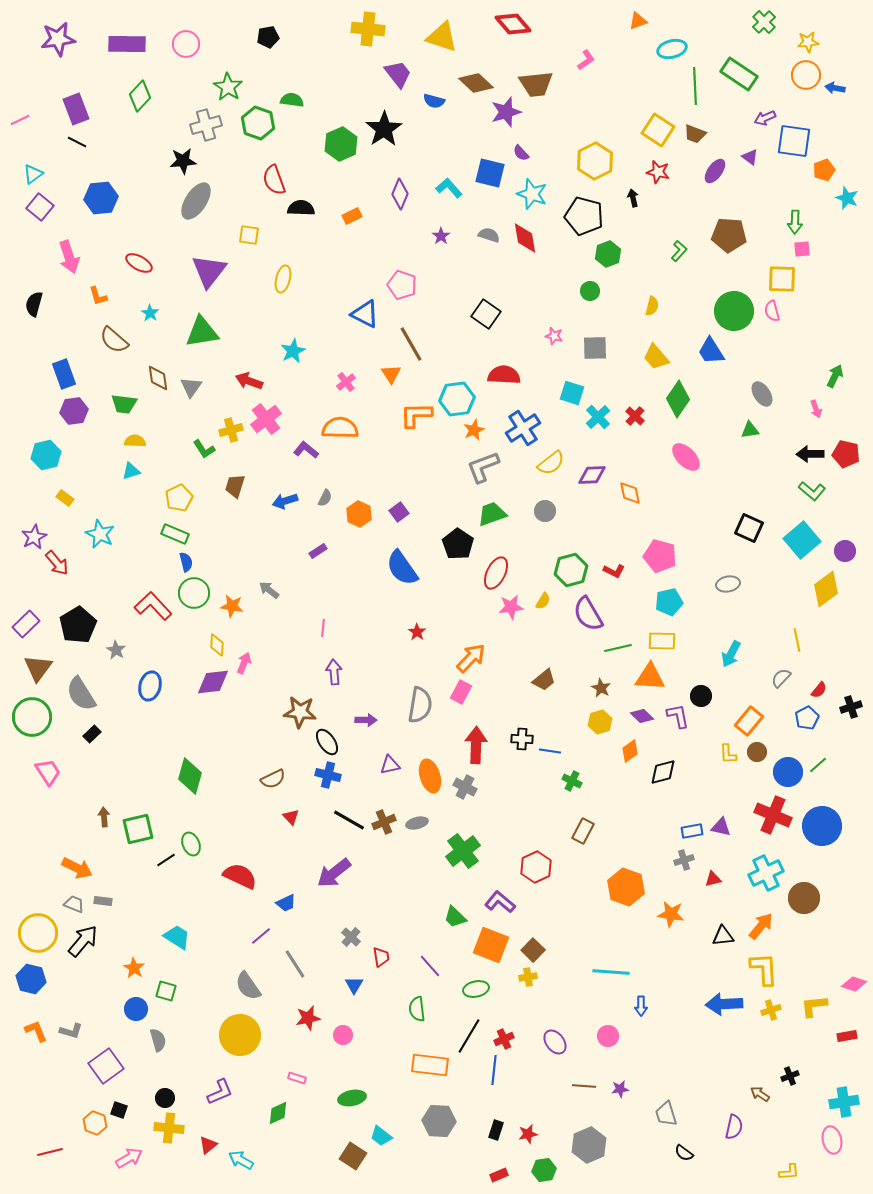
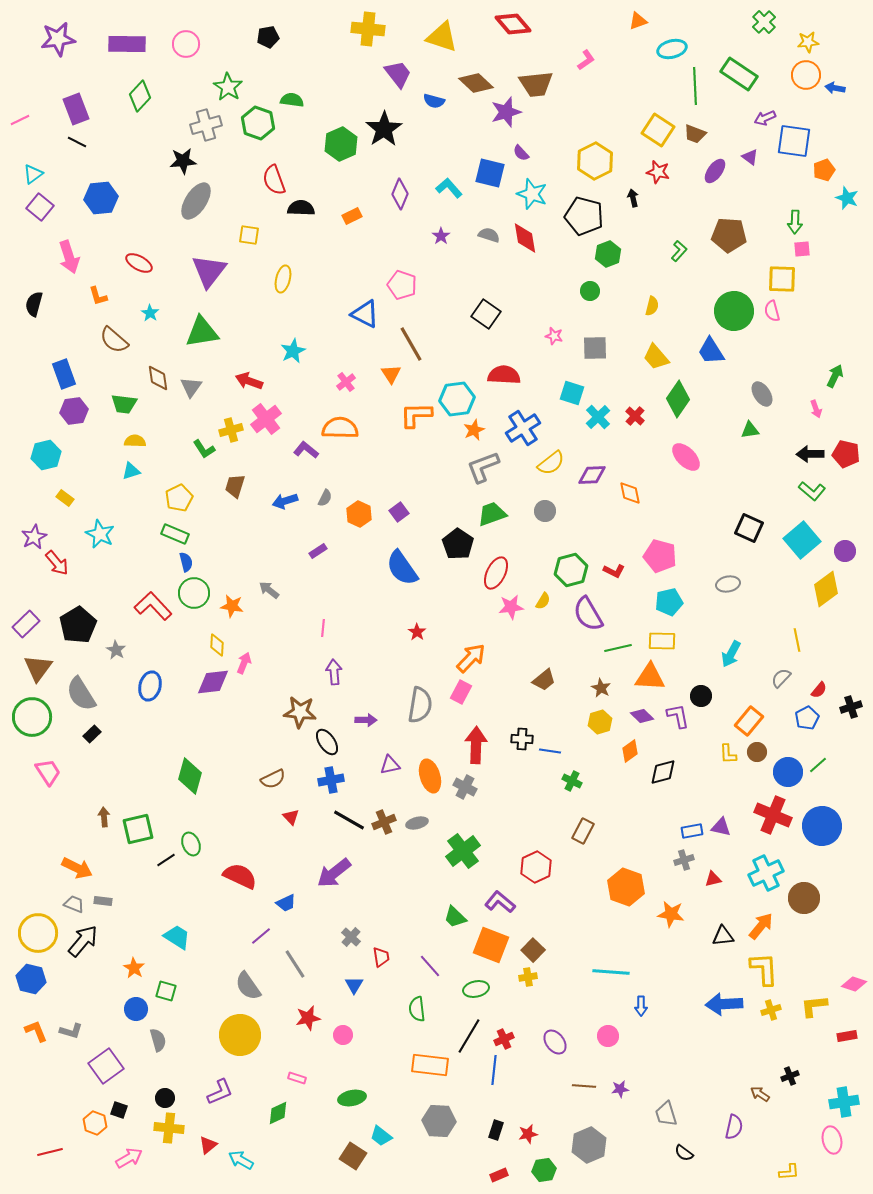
blue cross at (328, 775): moved 3 px right, 5 px down; rotated 25 degrees counterclockwise
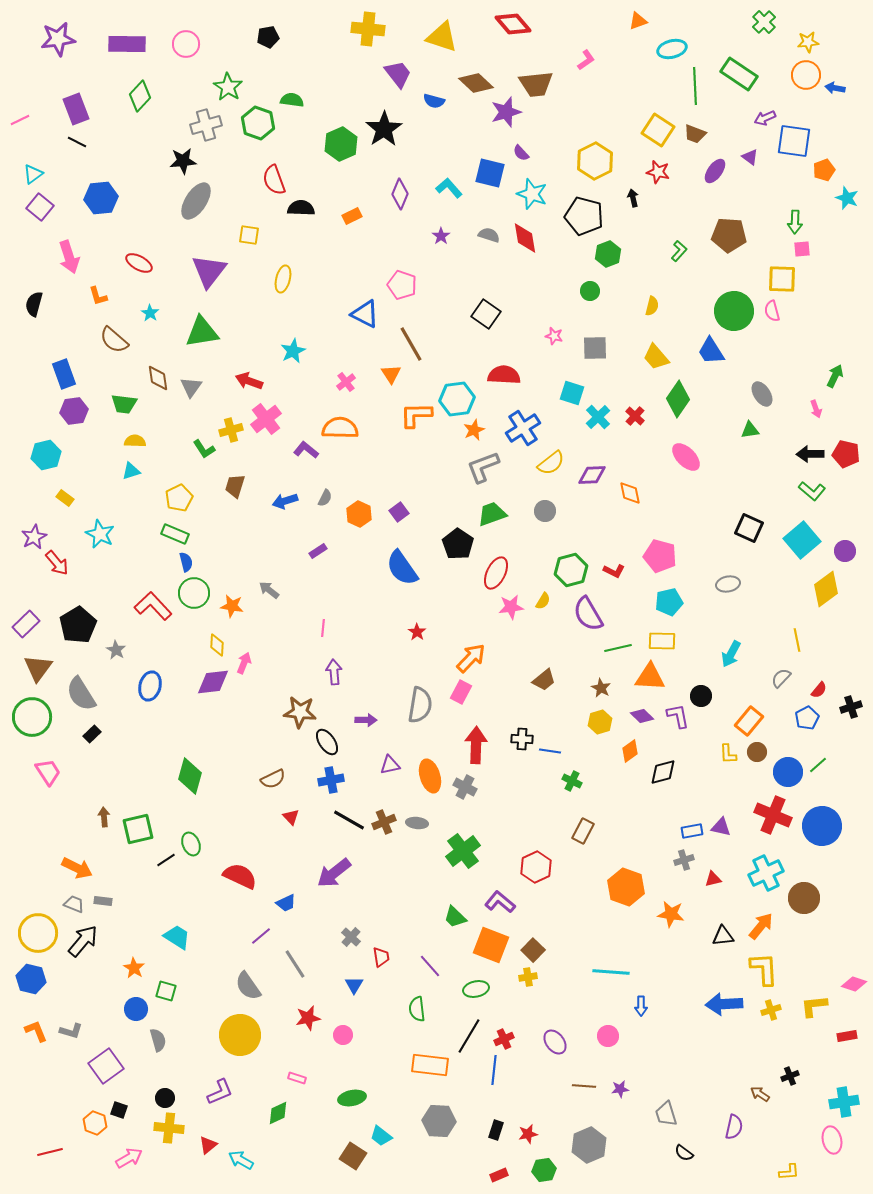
gray ellipse at (417, 823): rotated 20 degrees clockwise
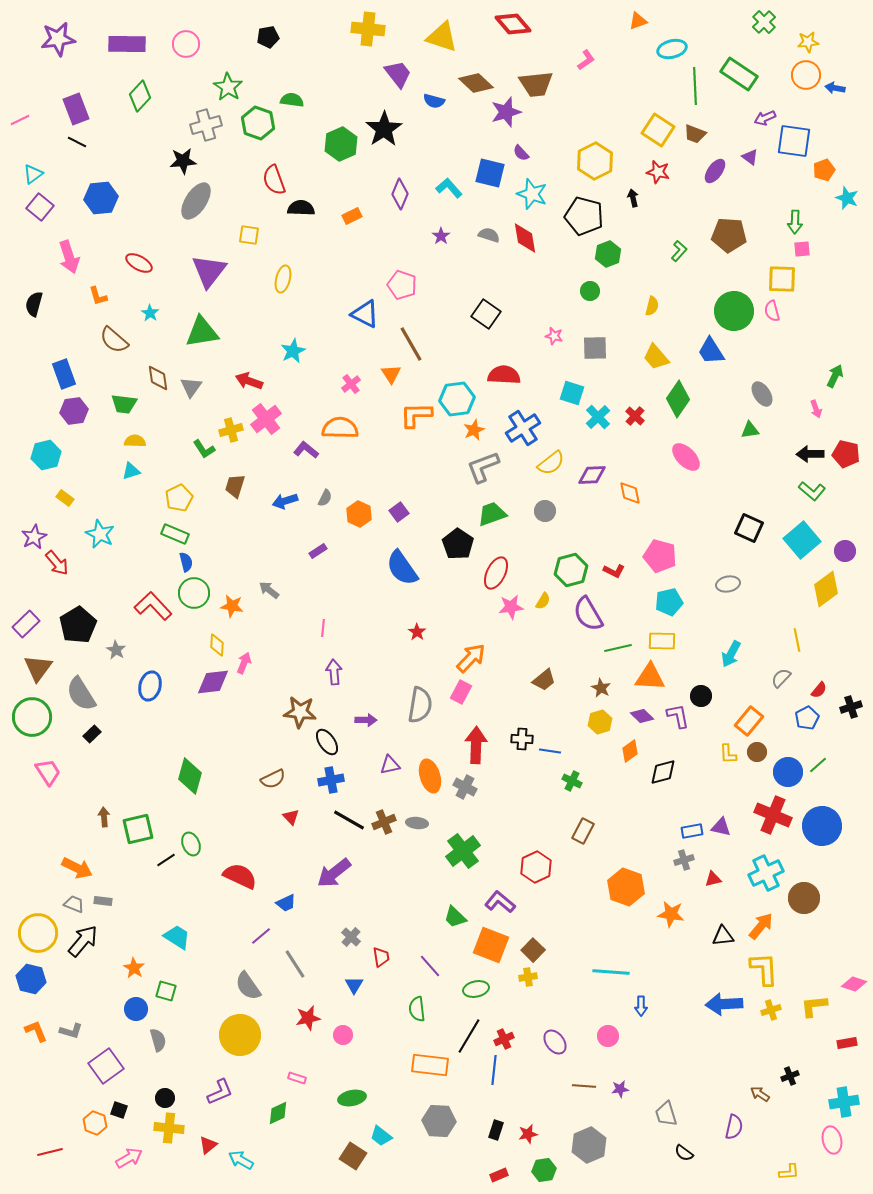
pink cross at (346, 382): moved 5 px right, 2 px down
red rectangle at (847, 1036): moved 7 px down
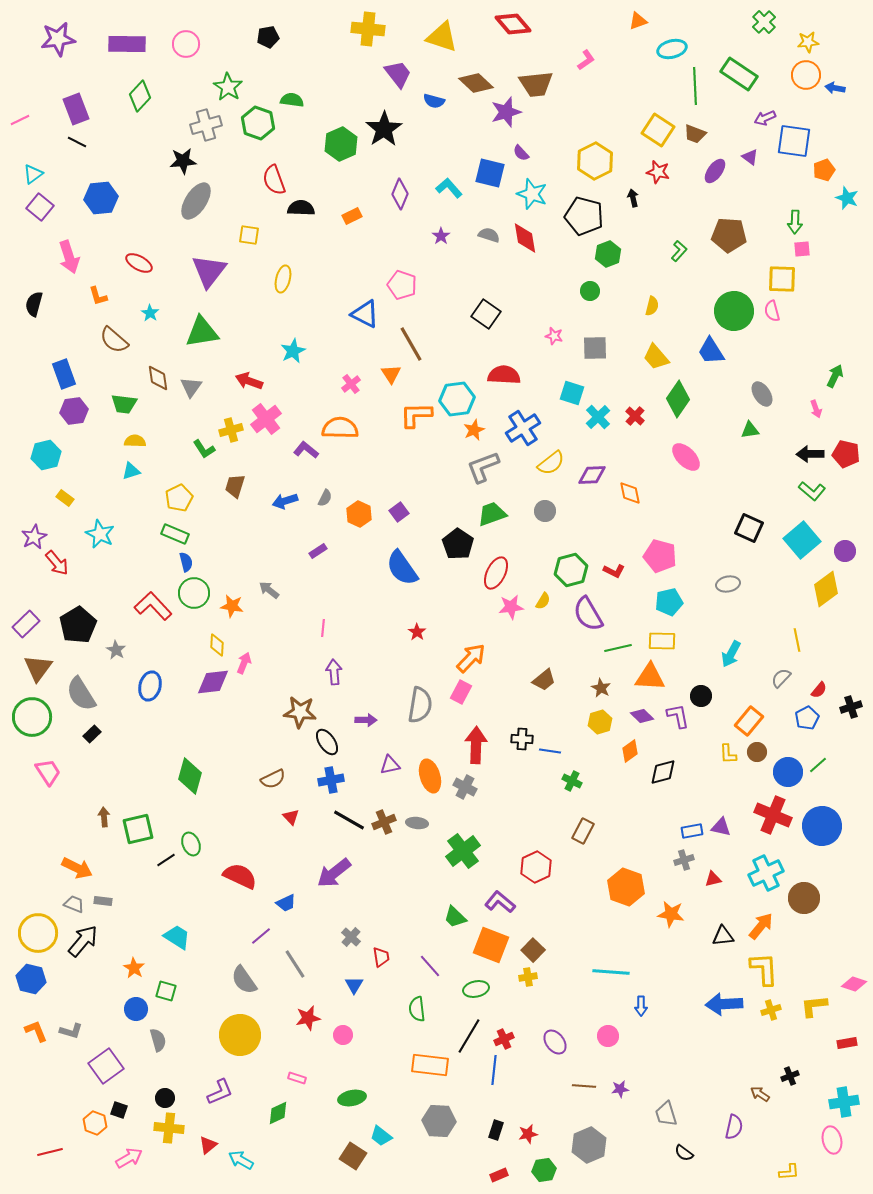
gray semicircle at (248, 986): moved 4 px left, 6 px up
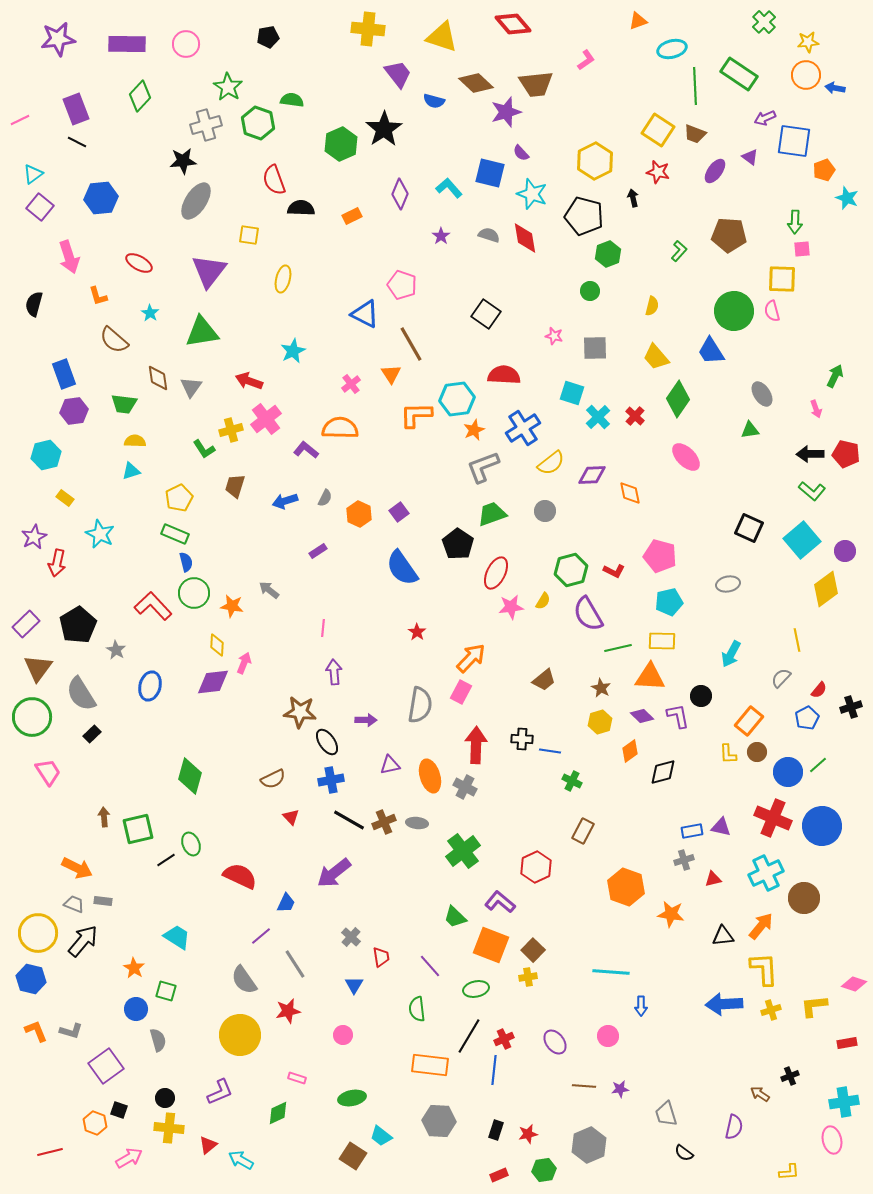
red arrow at (57, 563): rotated 52 degrees clockwise
red cross at (773, 815): moved 3 px down
blue trapezoid at (286, 903): rotated 40 degrees counterclockwise
red star at (308, 1018): moved 20 px left, 7 px up
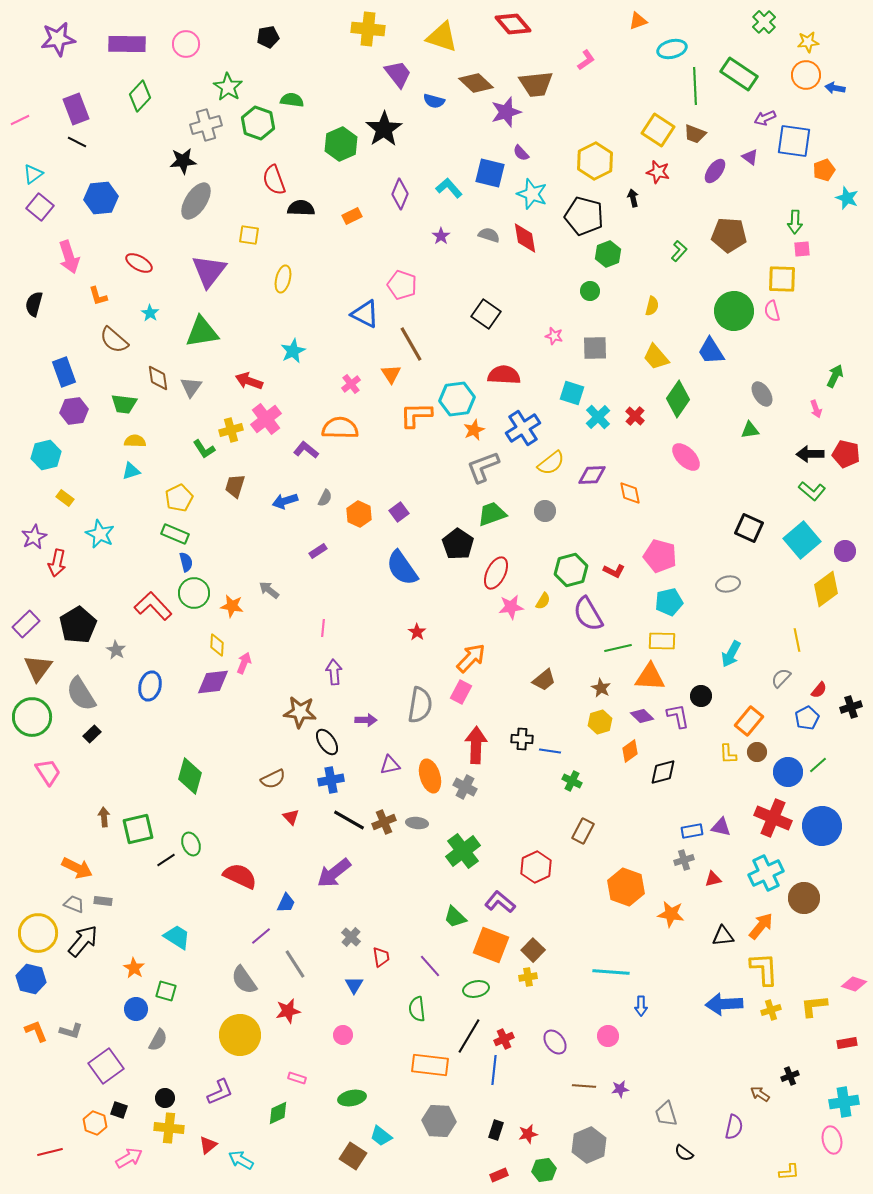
blue rectangle at (64, 374): moved 2 px up
gray semicircle at (158, 1040): rotated 45 degrees clockwise
